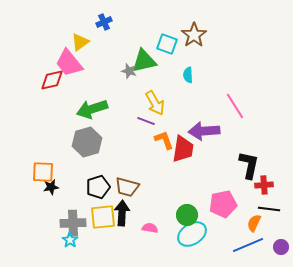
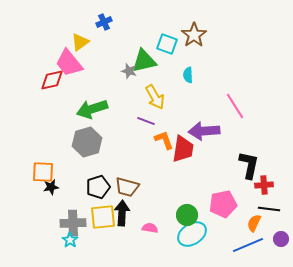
yellow arrow: moved 6 px up
purple circle: moved 8 px up
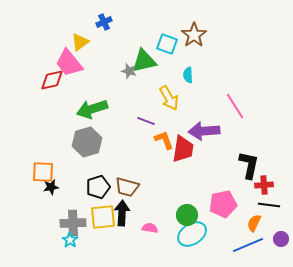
yellow arrow: moved 14 px right, 1 px down
black line: moved 4 px up
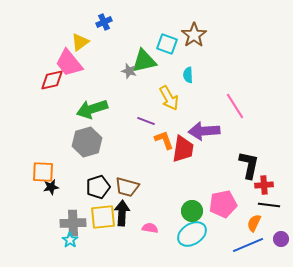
green circle: moved 5 px right, 4 px up
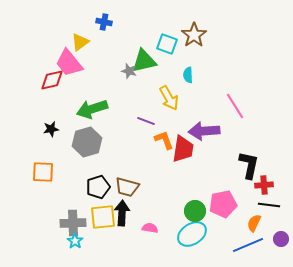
blue cross: rotated 35 degrees clockwise
black star: moved 58 px up
green circle: moved 3 px right
cyan star: moved 5 px right, 1 px down
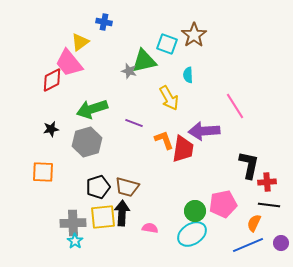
red diamond: rotated 15 degrees counterclockwise
purple line: moved 12 px left, 2 px down
red cross: moved 3 px right, 3 px up
purple circle: moved 4 px down
